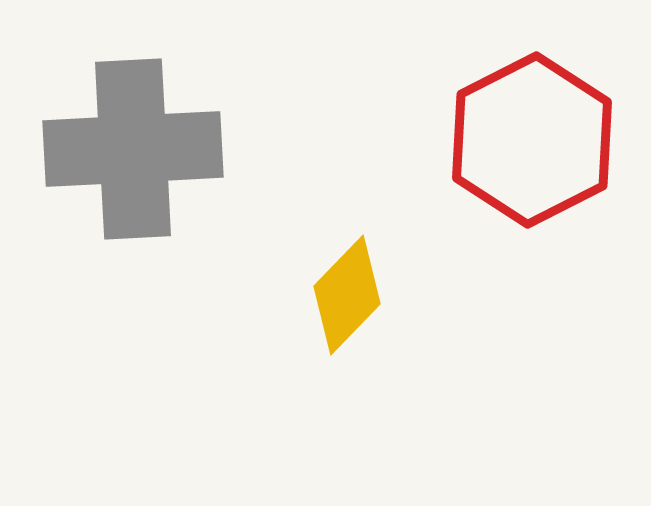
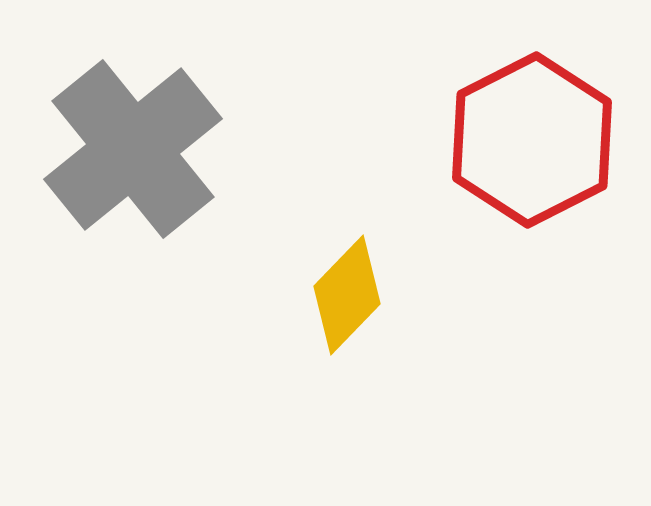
gray cross: rotated 36 degrees counterclockwise
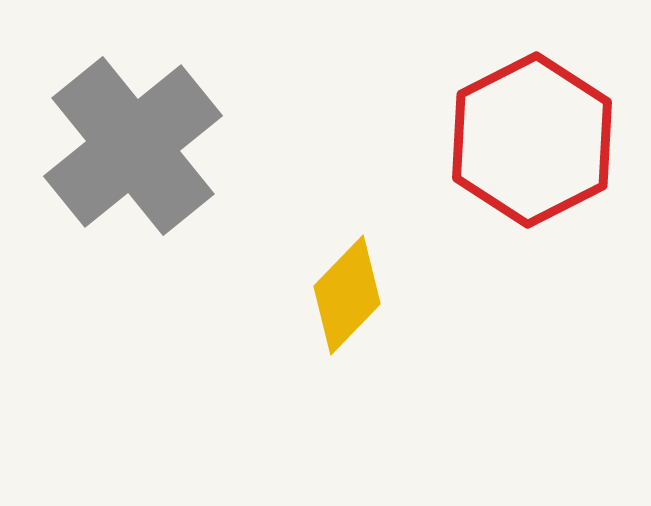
gray cross: moved 3 px up
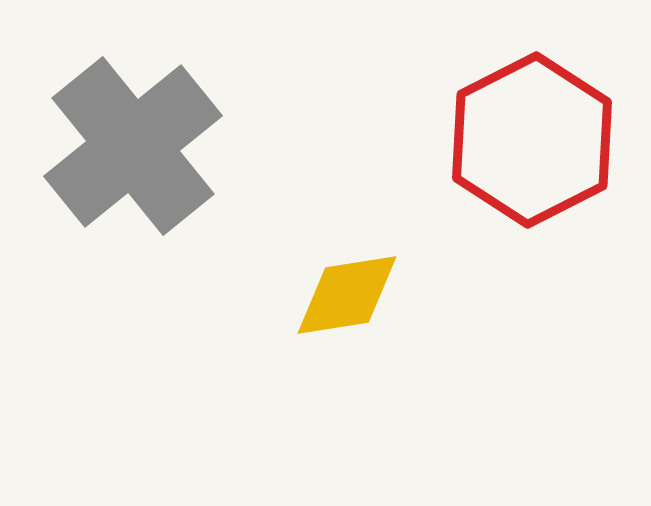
yellow diamond: rotated 37 degrees clockwise
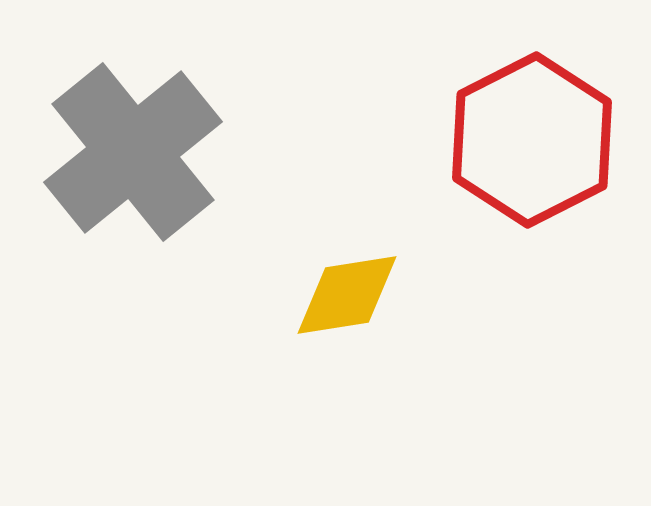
gray cross: moved 6 px down
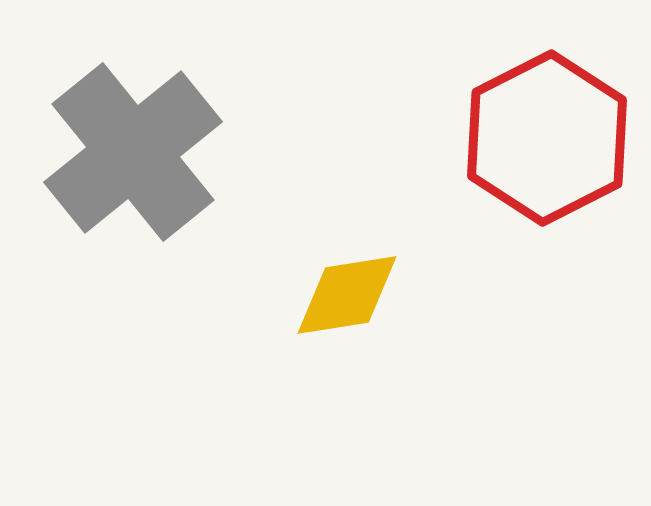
red hexagon: moved 15 px right, 2 px up
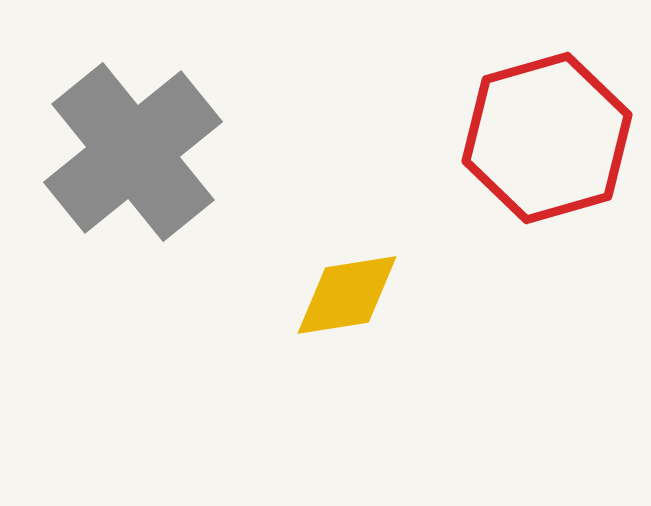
red hexagon: rotated 11 degrees clockwise
